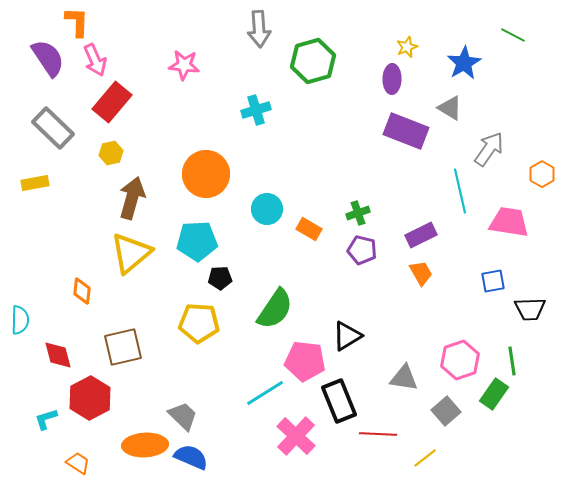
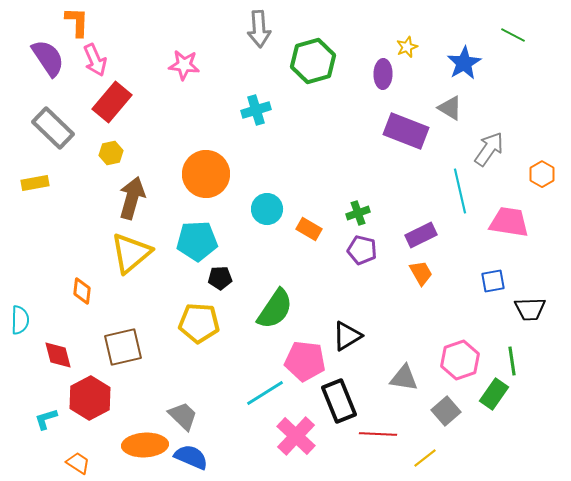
purple ellipse at (392, 79): moved 9 px left, 5 px up
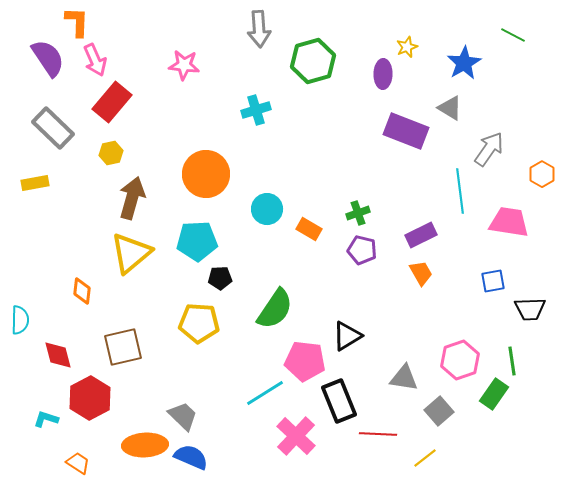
cyan line at (460, 191): rotated 6 degrees clockwise
gray square at (446, 411): moved 7 px left
cyan L-shape at (46, 419): rotated 35 degrees clockwise
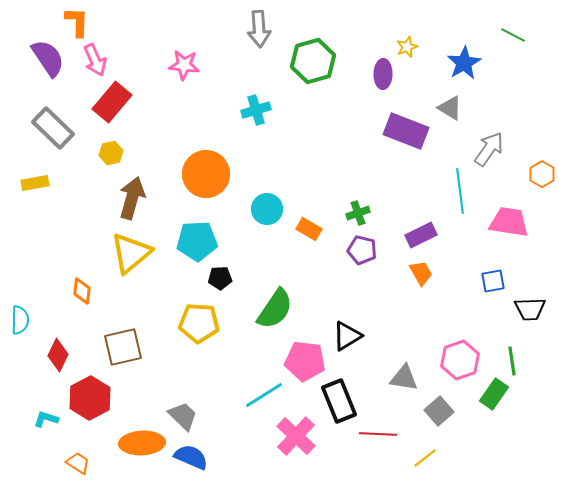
red diamond at (58, 355): rotated 40 degrees clockwise
cyan line at (265, 393): moved 1 px left, 2 px down
orange ellipse at (145, 445): moved 3 px left, 2 px up
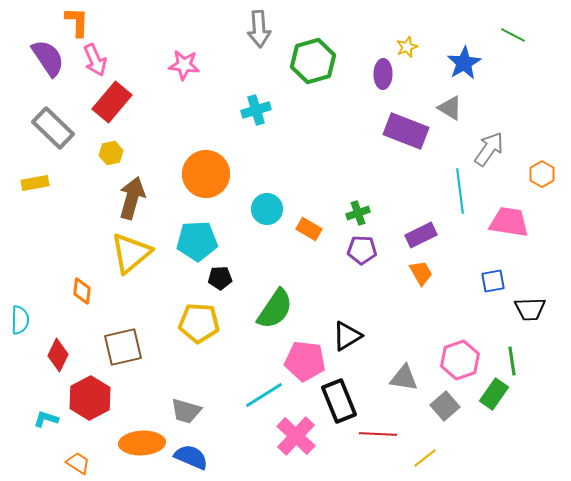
purple pentagon at (362, 250): rotated 12 degrees counterclockwise
gray square at (439, 411): moved 6 px right, 5 px up
gray trapezoid at (183, 416): moved 3 px right, 5 px up; rotated 152 degrees clockwise
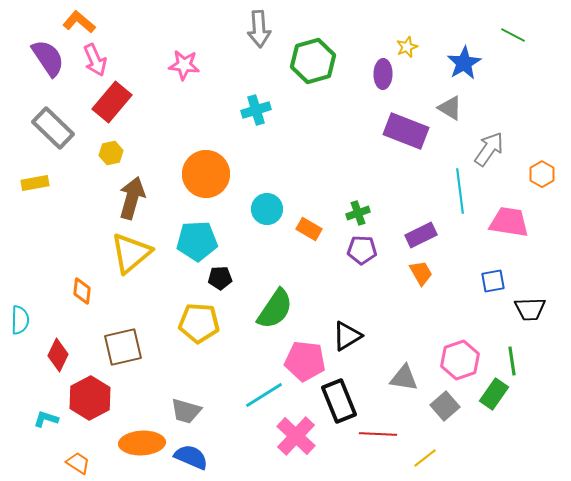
orange L-shape at (77, 22): moved 2 px right; rotated 52 degrees counterclockwise
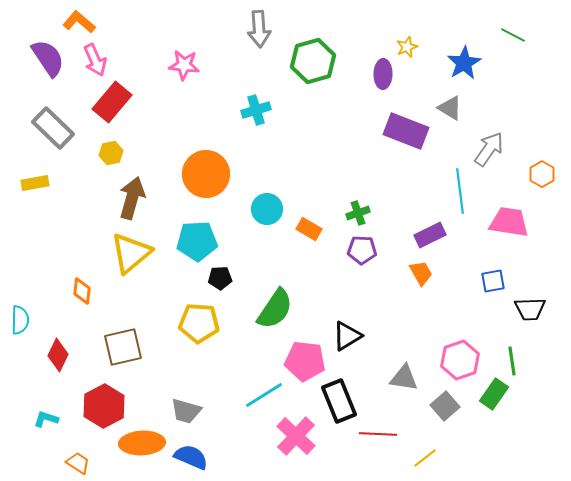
purple rectangle at (421, 235): moved 9 px right
red hexagon at (90, 398): moved 14 px right, 8 px down
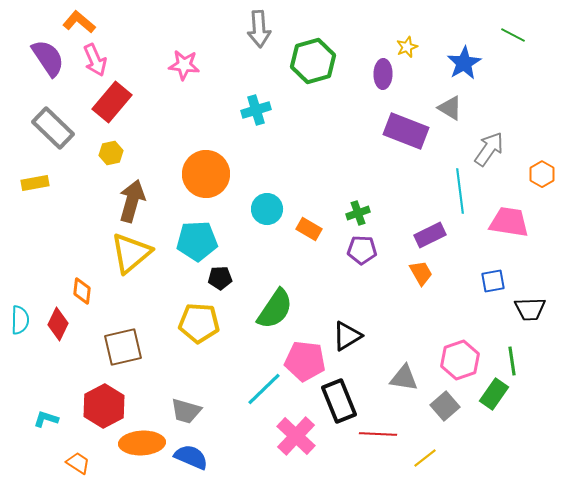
brown arrow at (132, 198): moved 3 px down
red diamond at (58, 355): moved 31 px up
cyan line at (264, 395): moved 6 px up; rotated 12 degrees counterclockwise
